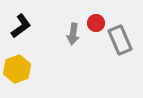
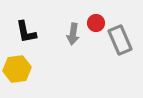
black L-shape: moved 5 px right, 6 px down; rotated 115 degrees clockwise
yellow hexagon: rotated 12 degrees clockwise
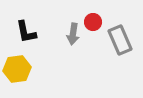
red circle: moved 3 px left, 1 px up
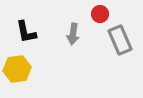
red circle: moved 7 px right, 8 px up
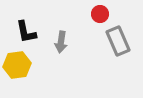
gray arrow: moved 12 px left, 8 px down
gray rectangle: moved 2 px left, 1 px down
yellow hexagon: moved 4 px up
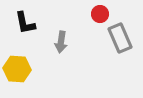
black L-shape: moved 1 px left, 9 px up
gray rectangle: moved 2 px right, 3 px up
yellow hexagon: moved 4 px down; rotated 12 degrees clockwise
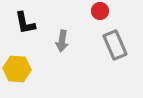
red circle: moved 3 px up
gray rectangle: moved 5 px left, 7 px down
gray arrow: moved 1 px right, 1 px up
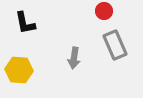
red circle: moved 4 px right
gray arrow: moved 12 px right, 17 px down
yellow hexagon: moved 2 px right, 1 px down
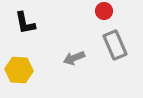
gray arrow: rotated 60 degrees clockwise
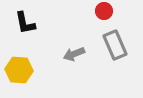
gray arrow: moved 4 px up
